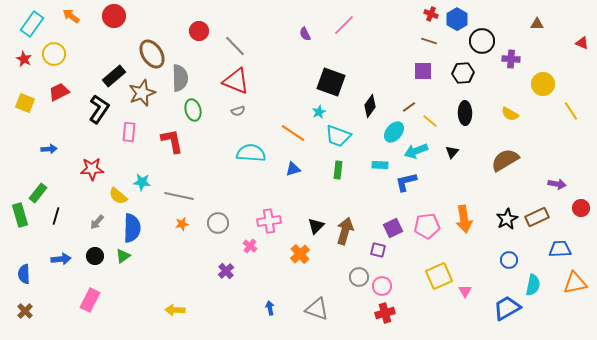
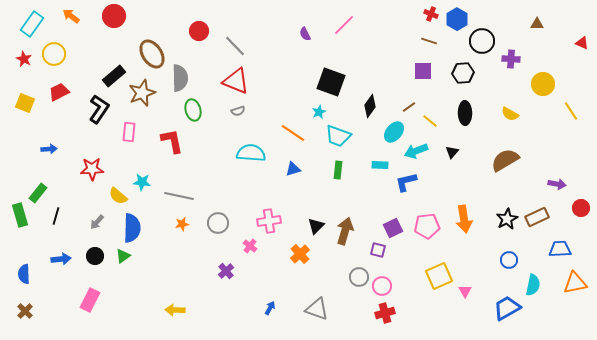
blue arrow at (270, 308): rotated 40 degrees clockwise
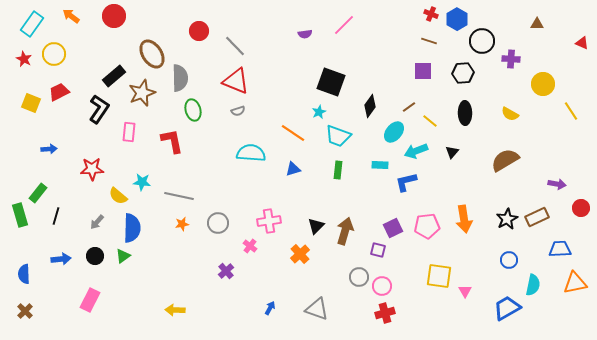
purple semicircle at (305, 34): rotated 72 degrees counterclockwise
yellow square at (25, 103): moved 6 px right
yellow square at (439, 276): rotated 32 degrees clockwise
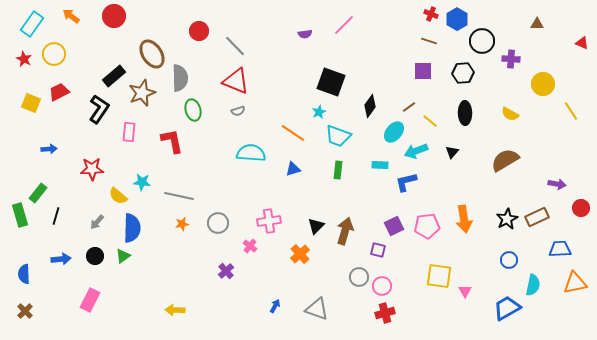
purple square at (393, 228): moved 1 px right, 2 px up
blue arrow at (270, 308): moved 5 px right, 2 px up
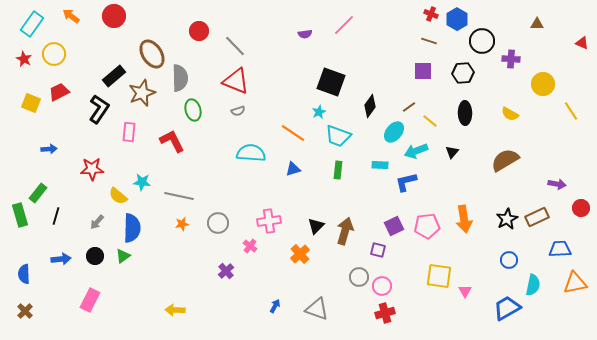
red L-shape at (172, 141): rotated 16 degrees counterclockwise
